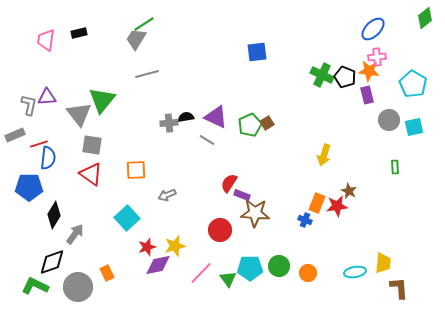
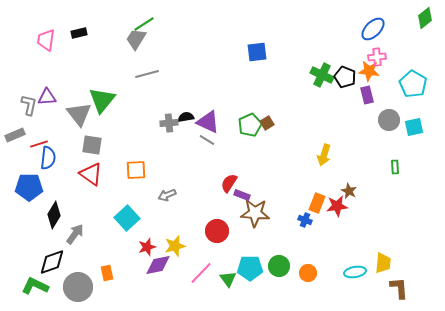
purple triangle at (216, 117): moved 8 px left, 5 px down
red circle at (220, 230): moved 3 px left, 1 px down
orange rectangle at (107, 273): rotated 14 degrees clockwise
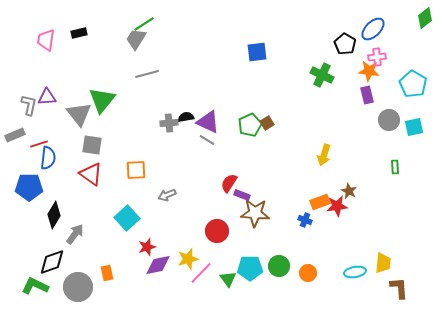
black pentagon at (345, 77): moved 33 px up; rotated 10 degrees clockwise
orange rectangle at (317, 203): moved 3 px right, 1 px up; rotated 48 degrees clockwise
yellow star at (175, 246): moved 13 px right, 13 px down
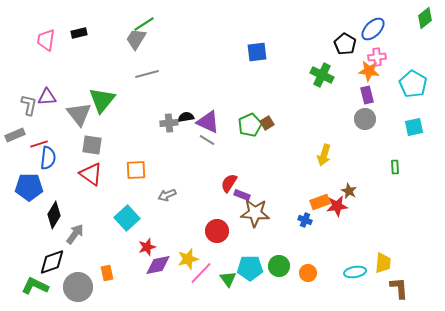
gray circle at (389, 120): moved 24 px left, 1 px up
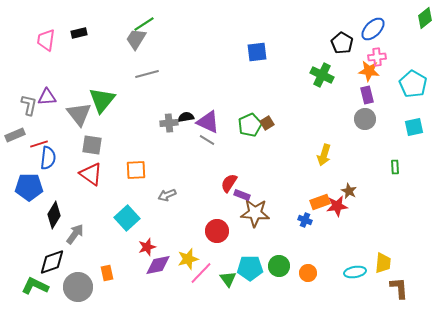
black pentagon at (345, 44): moved 3 px left, 1 px up
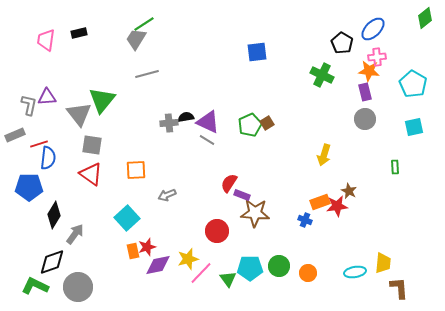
purple rectangle at (367, 95): moved 2 px left, 3 px up
orange rectangle at (107, 273): moved 26 px right, 22 px up
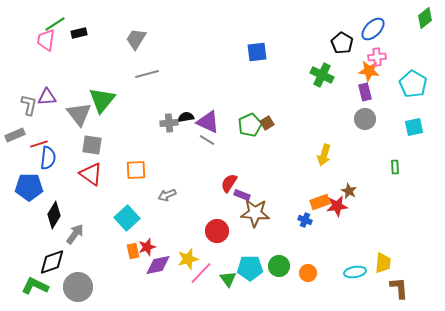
green line at (144, 24): moved 89 px left
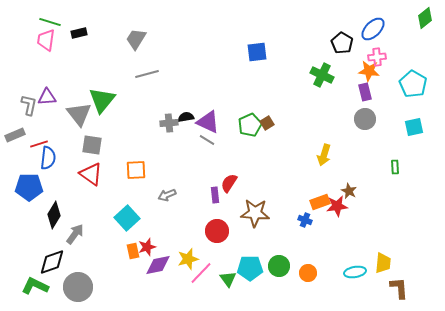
green line at (55, 24): moved 5 px left, 2 px up; rotated 50 degrees clockwise
purple rectangle at (242, 195): moved 27 px left; rotated 63 degrees clockwise
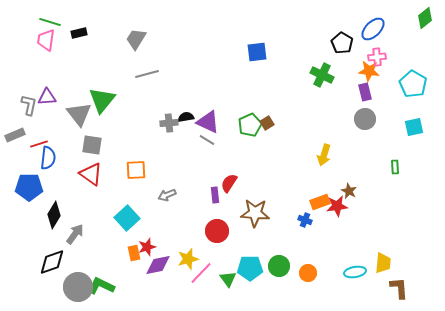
orange rectangle at (133, 251): moved 1 px right, 2 px down
green L-shape at (35, 286): moved 66 px right
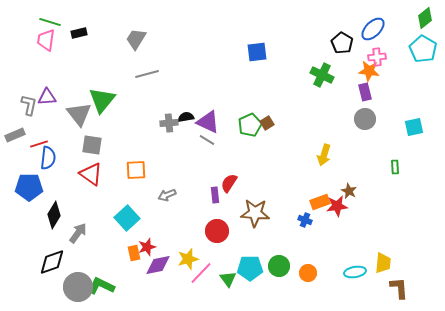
cyan pentagon at (413, 84): moved 10 px right, 35 px up
gray arrow at (75, 234): moved 3 px right, 1 px up
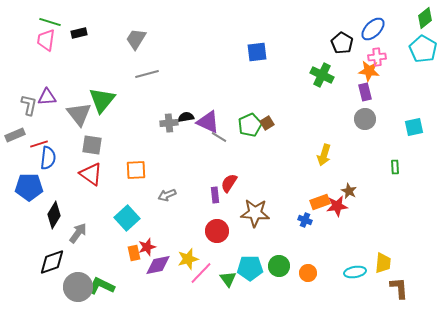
gray line at (207, 140): moved 12 px right, 3 px up
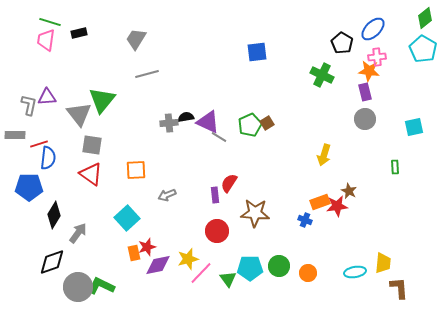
gray rectangle at (15, 135): rotated 24 degrees clockwise
